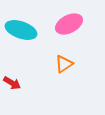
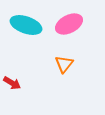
cyan ellipse: moved 5 px right, 5 px up
orange triangle: rotated 18 degrees counterclockwise
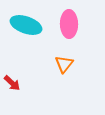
pink ellipse: rotated 64 degrees counterclockwise
red arrow: rotated 12 degrees clockwise
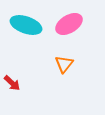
pink ellipse: rotated 60 degrees clockwise
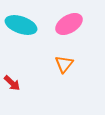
cyan ellipse: moved 5 px left
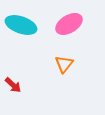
red arrow: moved 1 px right, 2 px down
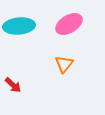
cyan ellipse: moved 2 px left, 1 px down; rotated 24 degrees counterclockwise
